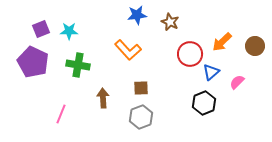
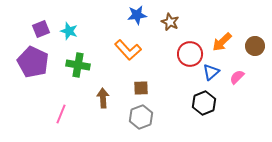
cyan star: rotated 18 degrees clockwise
pink semicircle: moved 5 px up
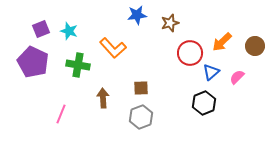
brown star: moved 1 px down; rotated 30 degrees clockwise
orange L-shape: moved 15 px left, 2 px up
red circle: moved 1 px up
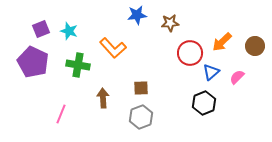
brown star: rotated 12 degrees clockwise
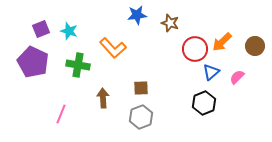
brown star: rotated 24 degrees clockwise
red circle: moved 5 px right, 4 px up
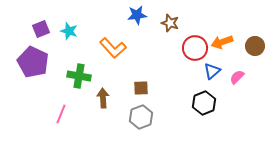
orange arrow: rotated 25 degrees clockwise
red circle: moved 1 px up
green cross: moved 1 px right, 11 px down
blue triangle: moved 1 px right, 1 px up
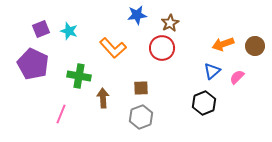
brown star: rotated 24 degrees clockwise
orange arrow: moved 1 px right, 2 px down
red circle: moved 33 px left
purple pentagon: moved 2 px down
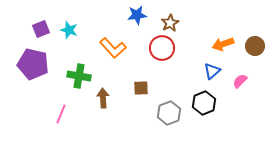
cyan star: moved 1 px up
purple pentagon: rotated 12 degrees counterclockwise
pink semicircle: moved 3 px right, 4 px down
gray hexagon: moved 28 px right, 4 px up
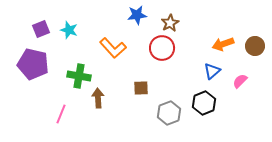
brown arrow: moved 5 px left
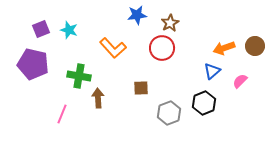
orange arrow: moved 1 px right, 4 px down
pink line: moved 1 px right
